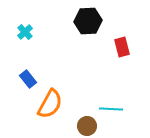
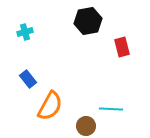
black hexagon: rotated 8 degrees counterclockwise
cyan cross: rotated 28 degrees clockwise
orange semicircle: moved 2 px down
brown circle: moved 1 px left
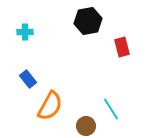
cyan cross: rotated 14 degrees clockwise
cyan line: rotated 55 degrees clockwise
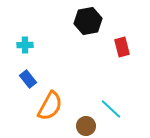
cyan cross: moved 13 px down
cyan line: rotated 15 degrees counterclockwise
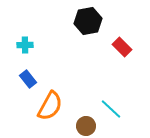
red rectangle: rotated 30 degrees counterclockwise
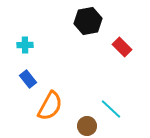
brown circle: moved 1 px right
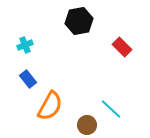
black hexagon: moved 9 px left
cyan cross: rotated 21 degrees counterclockwise
brown circle: moved 1 px up
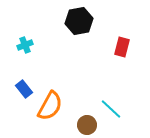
red rectangle: rotated 60 degrees clockwise
blue rectangle: moved 4 px left, 10 px down
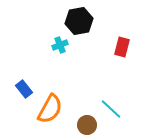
cyan cross: moved 35 px right
orange semicircle: moved 3 px down
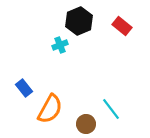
black hexagon: rotated 12 degrees counterclockwise
red rectangle: moved 21 px up; rotated 66 degrees counterclockwise
blue rectangle: moved 1 px up
cyan line: rotated 10 degrees clockwise
brown circle: moved 1 px left, 1 px up
